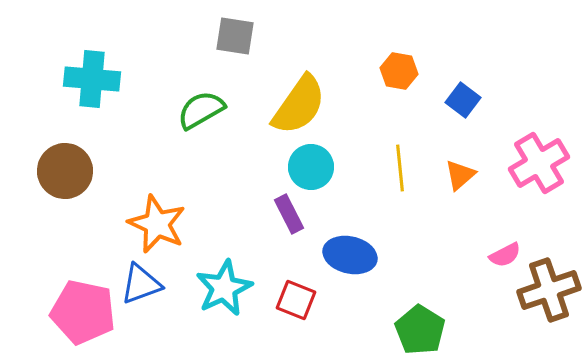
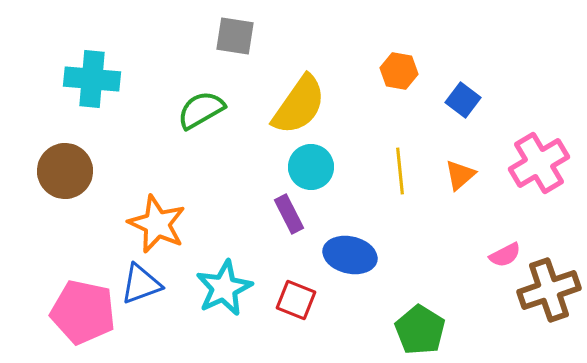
yellow line: moved 3 px down
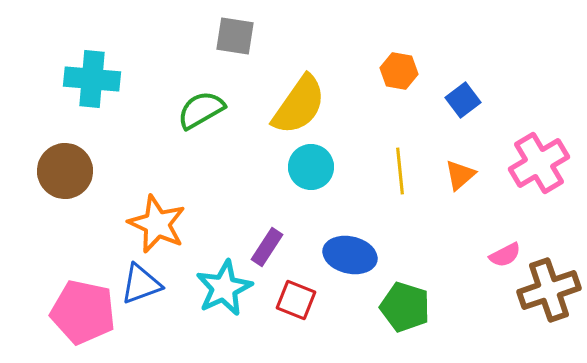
blue square: rotated 16 degrees clockwise
purple rectangle: moved 22 px left, 33 px down; rotated 60 degrees clockwise
green pentagon: moved 15 px left, 23 px up; rotated 15 degrees counterclockwise
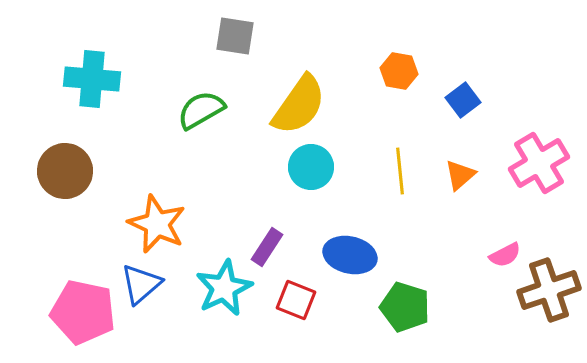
blue triangle: rotated 21 degrees counterclockwise
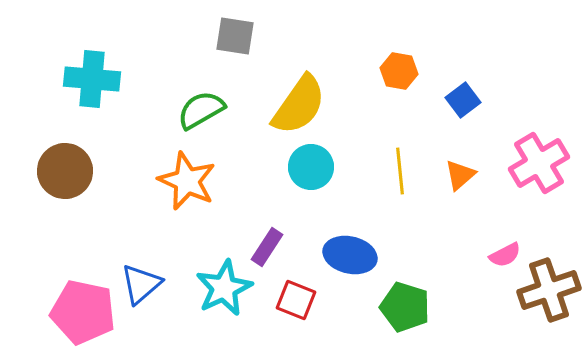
orange star: moved 30 px right, 43 px up
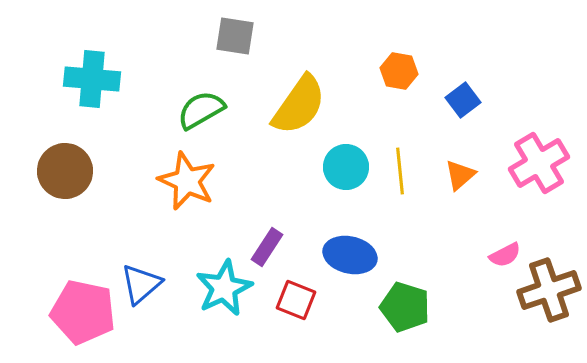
cyan circle: moved 35 px right
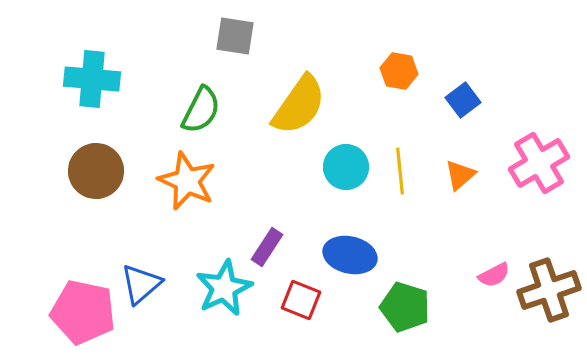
green semicircle: rotated 147 degrees clockwise
brown circle: moved 31 px right
pink semicircle: moved 11 px left, 20 px down
red square: moved 5 px right
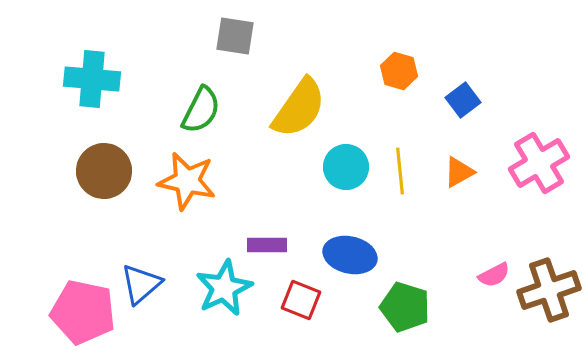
orange hexagon: rotated 6 degrees clockwise
yellow semicircle: moved 3 px down
brown circle: moved 8 px right
orange triangle: moved 1 px left, 3 px up; rotated 12 degrees clockwise
orange star: rotated 12 degrees counterclockwise
purple rectangle: moved 2 px up; rotated 57 degrees clockwise
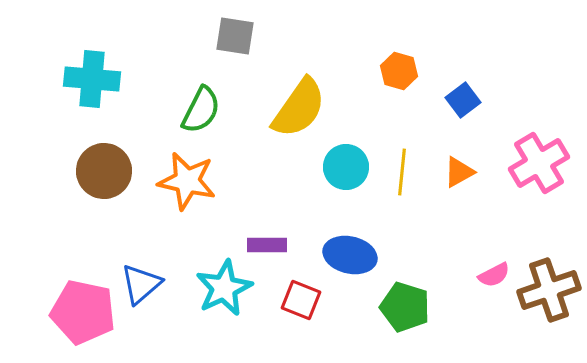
yellow line: moved 2 px right, 1 px down; rotated 12 degrees clockwise
